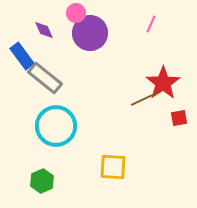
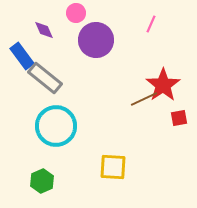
purple circle: moved 6 px right, 7 px down
red star: moved 2 px down
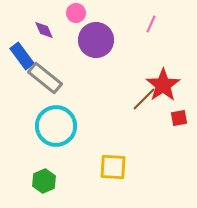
brown line: rotated 20 degrees counterclockwise
green hexagon: moved 2 px right
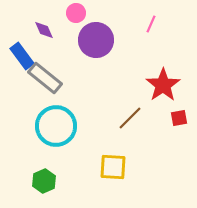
brown line: moved 14 px left, 19 px down
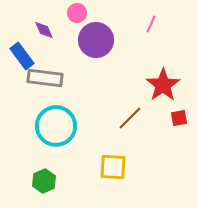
pink circle: moved 1 px right
gray rectangle: rotated 32 degrees counterclockwise
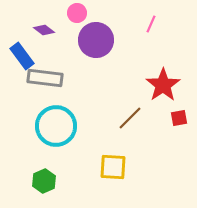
purple diamond: rotated 30 degrees counterclockwise
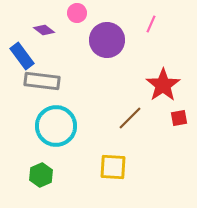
purple circle: moved 11 px right
gray rectangle: moved 3 px left, 3 px down
green hexagon: moved 3 px left, 6 px up
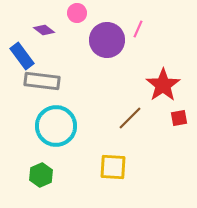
pink line: moved 13 px left, 5 px down
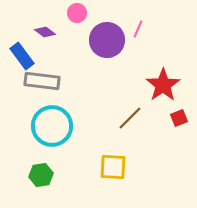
purple diamond: moved 1 px right, 2 px down
red square: rotated 12 degrees counterclockwise
cyan circle: moved 4 px left
green hexagon: rotated 15 degrees clockwise
